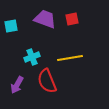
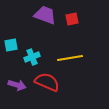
purple trapezoid: moved 4 px up
cyan square: moved 19 px down
red semicircle: moved 1 px down; rotated 135 degrees clockwise
purple arrow: rotated 102 degrees counterclockwise
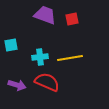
cyan cross: moved 8 px right; rotated 14 degrees clockwise
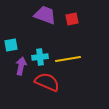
yellow line: moved 2 px left, 1 px down
purple arrow: moved 4 px right, 19 px up; rotated 96 degrees counterclockwise
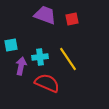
yellow line: rotated 65 degrees clockwise
red semicircle: moved 1 px down
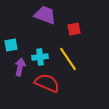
red square: moved 2 px right, 10 px down
purple arrow: moved 1 px left, 1 px down
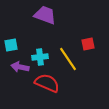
red square: moved 14 px right, 15 px down
purple arrow: rotated 90 degrees counterclockwise
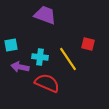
red square: rotated 24 degrees clockwise
cyan cross: rotated 14 degrees clockwise
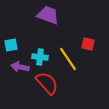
purple trapezoid: moved 3 px right
red semicircle: rotated 25 degrees clockwise
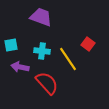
purple trapezoid: moved 7 px left, 2 px down
red square: rotated 24 degrees clockwise
cyan cross: moved 2 px right, 6 px up
